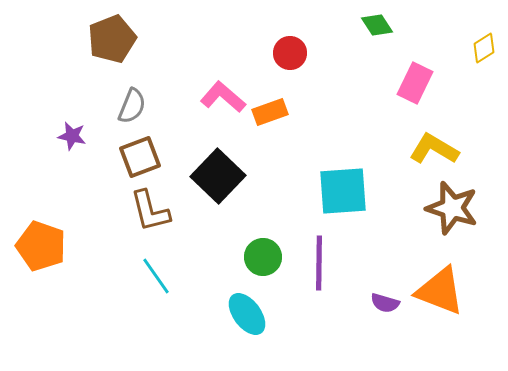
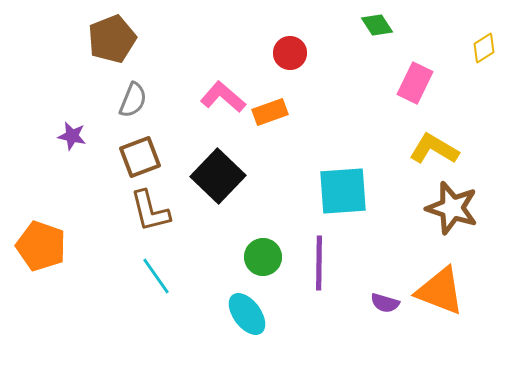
gray semicircle: moved 1 px right, 6 px up
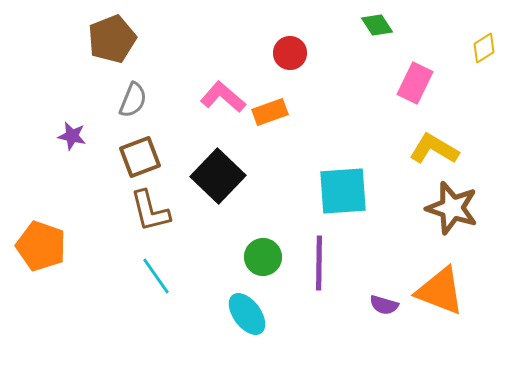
purple semicircle: moved 1 px left, 2 px down
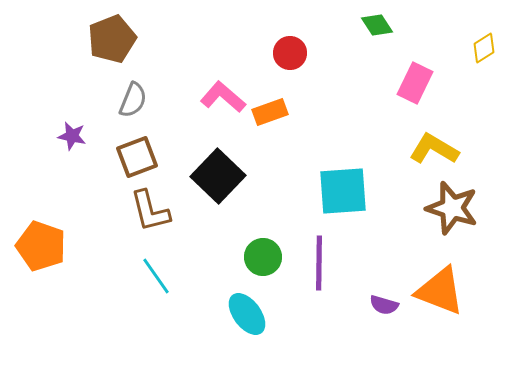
brown square: moved 3 px left
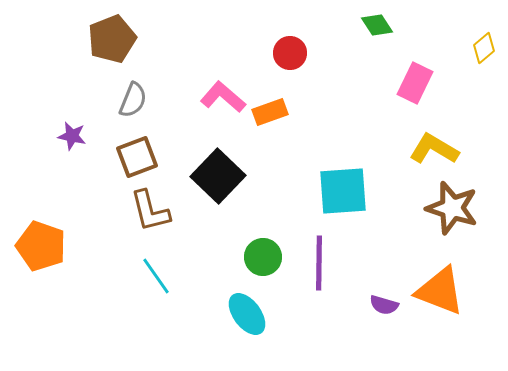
yellow diamond: rotated 8 degrees counterclockwise
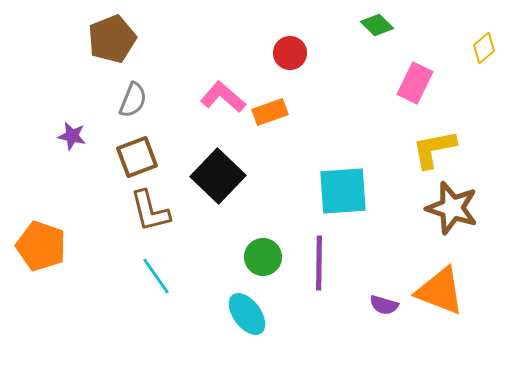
green diamond: rotated 12 degrees counterclockwise
yellow L-shape: rotated 42 degrees counterclockwise
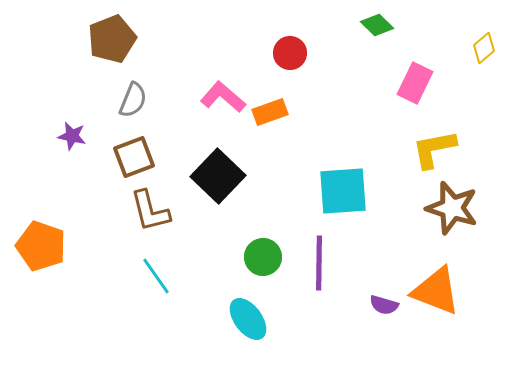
brown square: moved 3 px left
orange triangle: moved 4 px left
cyan ellipse: moved 1 px right, 5 px down
